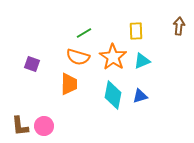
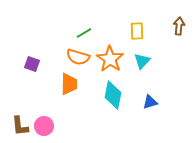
yellow rectangle: moved 1 px right
orange star: moved 3 px left, 2 px down
cyan triangle: rotated 24 degrees counterclockwise
blue triangle: moved 10 px right, 6 px down
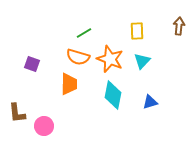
orange star: rotated 12 degrees counterclockwise
brown L-shape: moved 3 px left, 13 px up
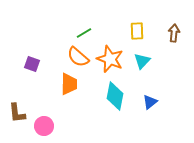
brown arrow: moved 5 px left, 7 px down
orange semicircle: rotated 25 degrees clockwise
cyan diamond: moved 2 px right, 1 px down
blue triangle: rotated 21 degrees counterclockwise
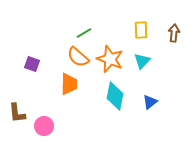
yellow rectangle: moved 4 px right, 1 px up
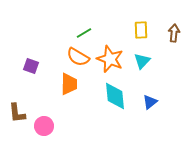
orange semicircle: rotated 10 degrees counterclockwise
purple square: moved 1 px left, 2 px down
cyan diamond: rotated 16 degrees counterclockwise
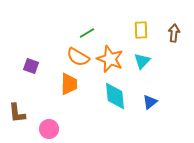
green line: moved 3 px right
pink circle: moved 5 px right, 3 px down
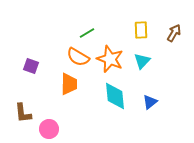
brown arrow: rotated 24 degrees clockwise
brown L-shape: moved 6 px right
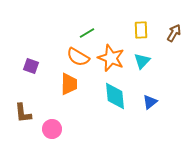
orange star: moved 1 px right, 1 px up
pink circle: moved 3 px right
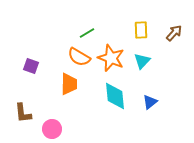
brown arrow: rotated 12 degrees clockwise
orange semicircle: moved 1 px right
